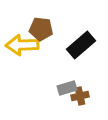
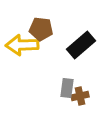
gray rectangle: rotated 66 degrees counterclockwise
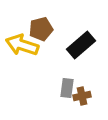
brown pentagon: rotated 20 degrees counterclockwise
yellow arrow: rotated 20 degrees clockwise
brown cross: moved 2 px right
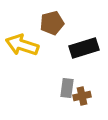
brown pentagon: moved 11 px right, 6 px up
black rectangle: moved 3 px right, 3 px down; rotated 24 degrees clockwise
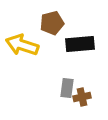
black rectangle: moved 4 px left, 4 px up; rotated 12 degrees clockwise
brown cross: moved 1 px down
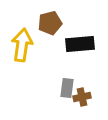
brown pentagon: moved 2 px left
yellow arrow: rotated 80 degrees clockwise
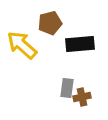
yellow arrow: rotated 56 degrees counterclockwise
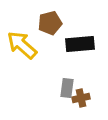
brown cross: moved 1 px left, 1 px down
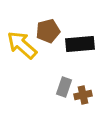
brown pentagon: moved 2 px left, 8 px down
gray rectangle: moved 3 px left, 1 px up; rotated 12 degrees clockwise
brown cross: moved 2 px right, 3 px up
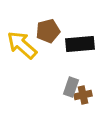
gray rectangle: moved 7 px right
